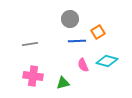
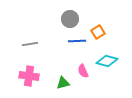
pink semicircle: moved 6 px down
pink cross: moved 4 px left
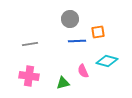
orange square: rotated 24 degrees clockwise
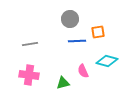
pink cross: moved 1 px up
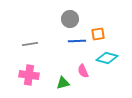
orange square: moved 2 px down
cyan diamond: moved 3 px up
